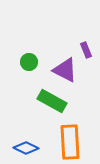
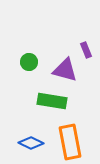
purple triangle: rotated 12 degrees counterclockwise
green rectangle: rotated 20 degrees counterclockwise
orange rectangle: rotated 8 degrees counterclockwise
blue diamond: moved 5 px right, 5 px up
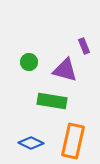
purple rectangle: moved 2 px left, 4 px up
orange rectangle: moved 3 px right, 1 px up; rotated 24 degrees clockwise
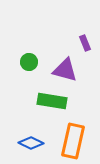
purple rectangle: moved 1 px right, 3 px up
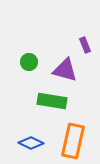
purple rectangle: moved 2 px down
